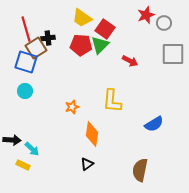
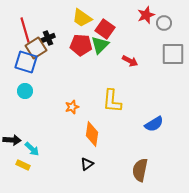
red line: moved 1 px left, 1 px down
black cross: rotated 16 degrees counterclockwise
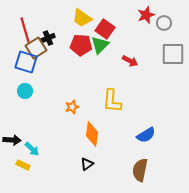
blue semicircle: moved 8 px left, 11 px down
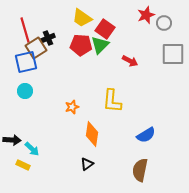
blue square: rotated 30 degrees counterclockwise
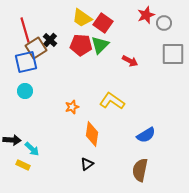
red square: moved 2 px left, 6 px up
black cross: moved 2 px right, 2 px down; rotated 24 degrees counterclockwise
yellow L-shape: rotated 120 degrees clockwise
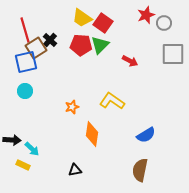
black triangle: moved 12 px left, 6 px down; rotated 24 degrees clockwise
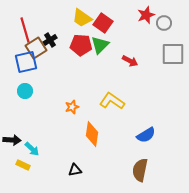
black cross: rotated 16 degrees clockwise
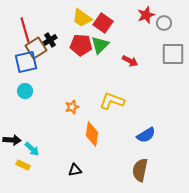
yellow L-shape: rotated 15 degrees counterclockwise
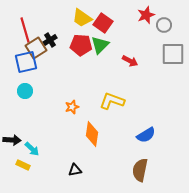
gray circle: moved 2 px down
